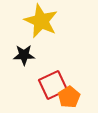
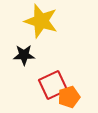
yellow star: rotated 8 degrees counterclockwise
orange pentagon: rotated 15 degrees clockwise
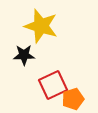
yellow star: moved 5 px down
orange pentagon: moved 4 px right, 2 px down
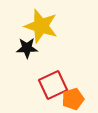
black star: moved 3 px right, 7 px up
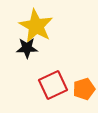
yellow star: moved 5 px left; rotated 12 degrees clockwise
orange pentagon: moved 11 px right, 10 px up
